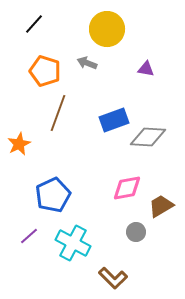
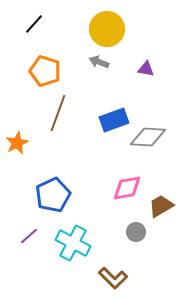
gray arrow: moved 12 px right, 1 px up
orange star: moved 2 px left, 1 px up
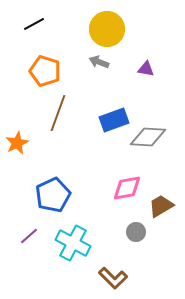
black line: rotated 20 degrees clockwise
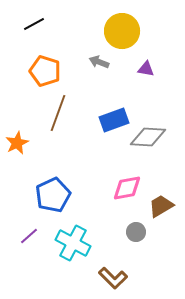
yellow circle: moved 15 px right, 2 px down
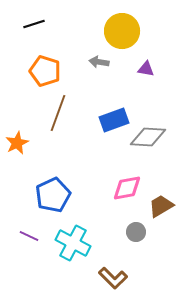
black line: rotated 10 degrees clockwise
gray arrow: rotated 12 degrees counterclockwise
purple line: rotated 66 degrees clockwise
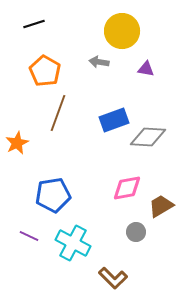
orange pentagon: rotated 12 degrees clockwise
blue pentagon: rotated 16 degrees clockwise
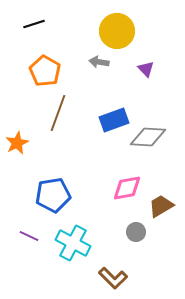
yellow circle: moved 5 px left
purple triangle: rotated 36 degrees clockwise
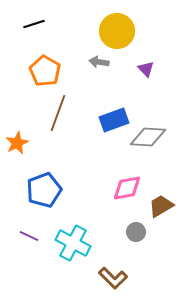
blue pentagon: moved 9 px left, 5 px up; rotated 12 degrees counterclockwise
